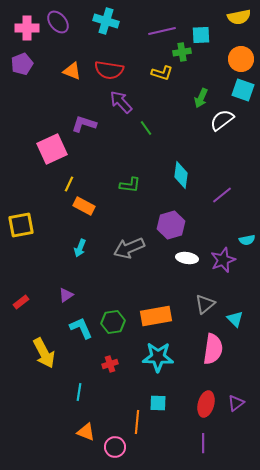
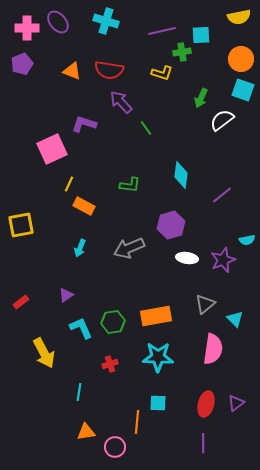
orange triangle at (86, 432): rotated 30 degrees counterclockwise
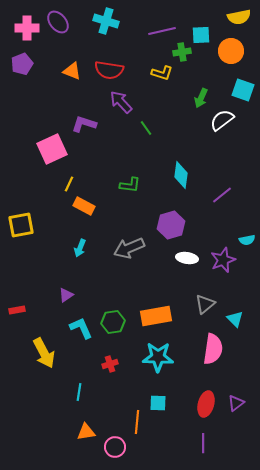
orange circle at (241, 59): moved 10 px left, 8 px up
red rectangle at (21, 302): moved 4 px left, 8 px down; rotated 28 degrees clockwise
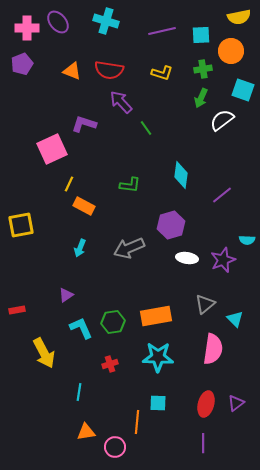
green cross at (182, 52): moved 21 px right, 17 px down
cyan semicircle at (247, 240): rotated 14 degrees clockwise
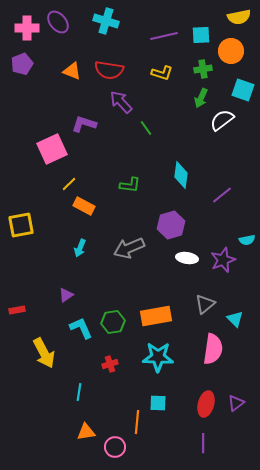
purple line at (162, 31): moved 2 px right, 5 px down
yellow line at (69, 184): rotated 21 degrees clockwise
cyan semicircle at (247, 240): rotated 14 degrees counterclockwise
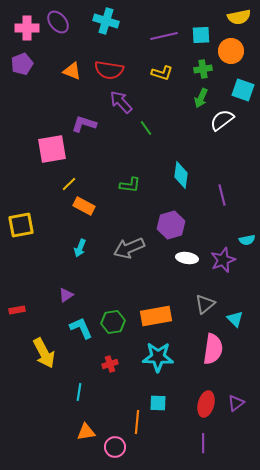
pink square at (52, 149): rotated 16 degrees clockwise
purple line at (222, 195): rotated 65 degrees counterclockwise
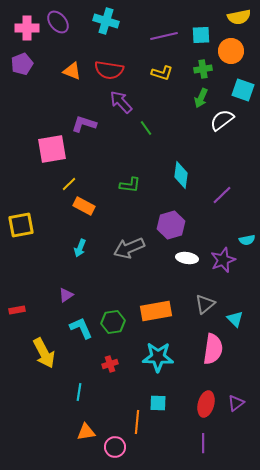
purple line at (222, 195): rotated 60 degrees clockwise
orange rectangle at (156, 316): moved 5 px up
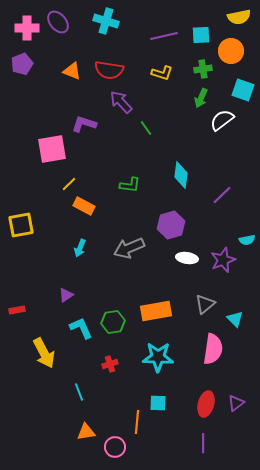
cyan line at (79, 392): rotated 30 degrees counterclockwise
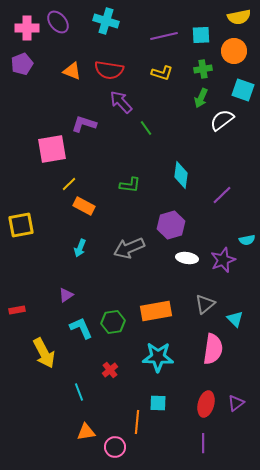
orange circle at (231, 51): moved 3 px right
red cross at (110, 364): moved 6 px down; rotated 21 degrees counterclockwise
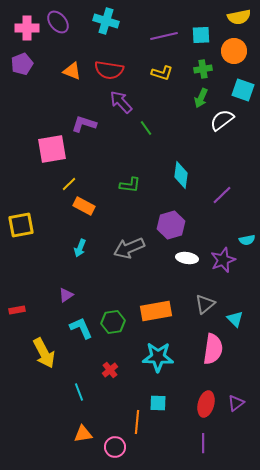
orange triangle at (86, 432): moved 3 px left, 2 px down
